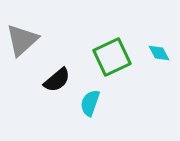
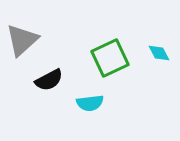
green square: moved 2 px left, 1 px down
black semicircle: moved 8 px left; rotated 12 degrees clockwise
cyan semicircle: rotated 116 degrees counterclockwise
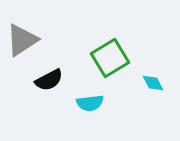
gray triangle: rotated 9 degrees clockwise
cyan diamond: moved 6 px left, 30 px down
green square: rotated 6 degrees counterclockwise
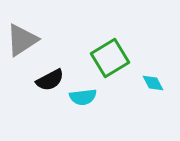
black semicircle: moved 1 px right
cyan semicircle: moved 7 px left, 6 px up
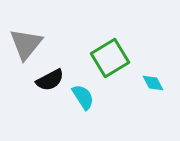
gray triangle: moved 4 px right, 4 px down; rotated 18 degrees counterclockwise
cyan semicircle: rotated 116 degrees counterclockwise
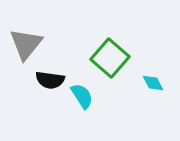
green square: rotated 18 degrees counterclockwise
black semicircle: rotated 36 degrees clockwise
cyan semicircle: moved 1 px left, 1 px up
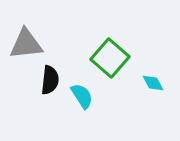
gray triangle: rotated 45 degrees clockwise
black semicircle: rotated 92 degrees counterclockwise
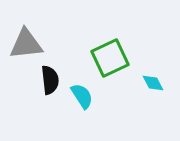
green square: rotated 24 degrees clockwise
black semicircle: rotated 12 degrees counterclockwise
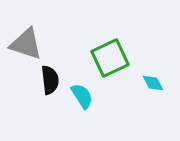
gray triangle: rotated 24 degrees clockwise
